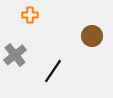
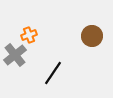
orange cross: moved 1 px left, 20 px down; rotated 21 degrees counterclockwise
black line: moved 2 px down
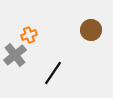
brown circle: moved 1 px left, 6 px up
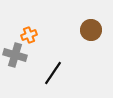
gray cross: rotated 35 degrees counterclockwise
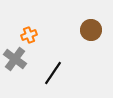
gray cross: moved 4 px down; rotated 20 degrees clockwise
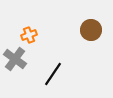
black line: moved 1 px down
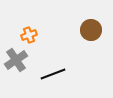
gray cross: moved 1 px right, 1 px down; rotated 20 degrees clockwise
black line: rotated 35 degrees clockwise
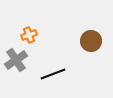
brown circle: moved 11 px down
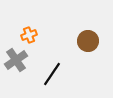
brown circle: moved 3 px left
black line: moved 1 px left; rotated 35 degrees counterclockwise
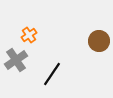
orange cross: rotated 14 degrees counterclockwise
brown circle: moved 11 px right
